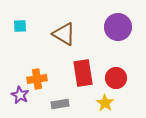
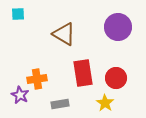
cyan square: moved 2 px left, 12 px up
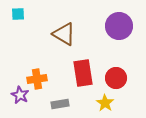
purple circle: moved 1 px right, 1 px up
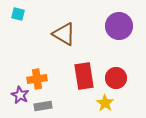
cyan square: rotated 16 degrees clockwise
red rectangle: moved 1 px right, 3 px down
gray rectangle: moved 17 px left, 2 px down
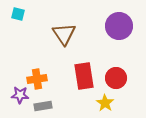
brown triangle: rotated 25 degrees clockwise
purple star: rotated 24 degrees counterclockwise
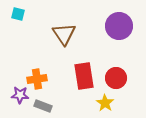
gray rectangle: rotated 30 degrees clockwise
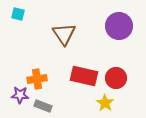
red rectangle: rotated 68 degrees counterclockwise
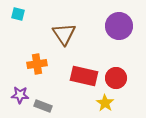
orange cross: moved 15 px up
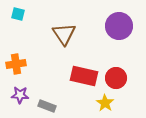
orange cross: moved 21 px left
gray rectangle: moved 4 px right
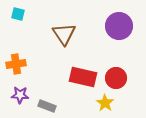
red rectangle: moved 1 px left, 1 px down
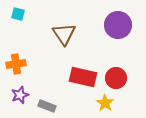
purple circle: moved 1 px left, 1 px up
purple star: rotated 24 degrees counterclockwise
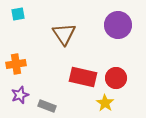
cyan square: rotated 24 degrees counterclockwise
